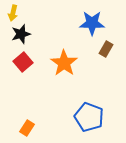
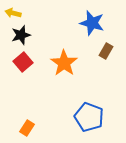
yellow arrow: rotated 91 degrees clockwise
blue star: rotated 15 degrees clockwise
black star: moved 1 px down
brown rectangle: moved 2 px down
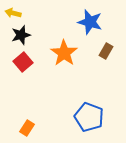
blue star: moved 2 px left, 1 px up
orange star: moved 10 px up
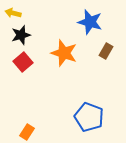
orange star: rotated 16 degrees counterclockwise
orange rectangle: moved 4 px down
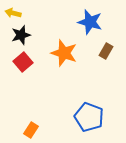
orange rectangle: moved 4 px right, 2 px up
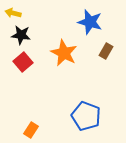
black star: rotated 24 degrees clockwise
orange star: rotated 8 degrees clockwise
blue pentagon: moved 3 px left, 1 px up
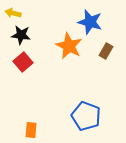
orange star: moved 5 px right, 7 px up
orange rectangle: rotated 28 degrees counterclockwise
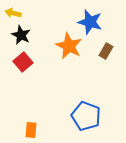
black star: rotated 18 degrees clockwise
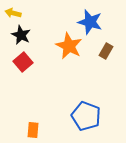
orange rectangle: moved 2 px right
